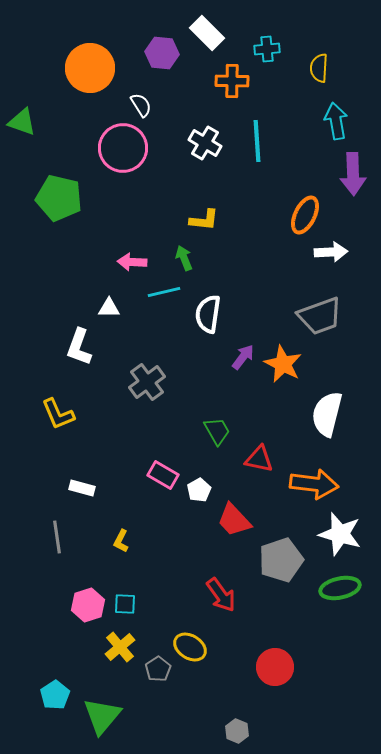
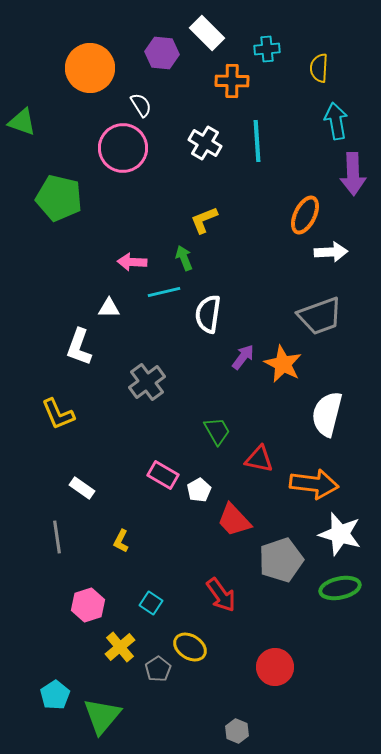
yellow L-shape at (204, 220): rotated 152 degrees clockwise
white rectangle at (82, 488): rotated 20 degrees clockwise
cyan square at (125, 604): moved 26 px right, 1 px up; rotated 30 degrees clockwise
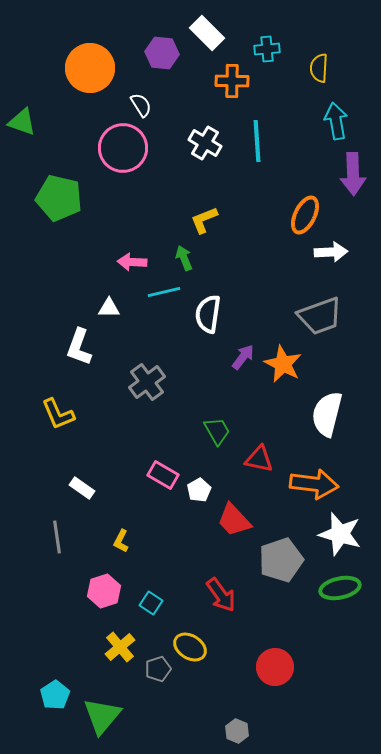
pink hexagon at (88, 605): moved 16 px right, 14 px up
gray pentagon at (158, 669): rotated 15 degrees clockwise
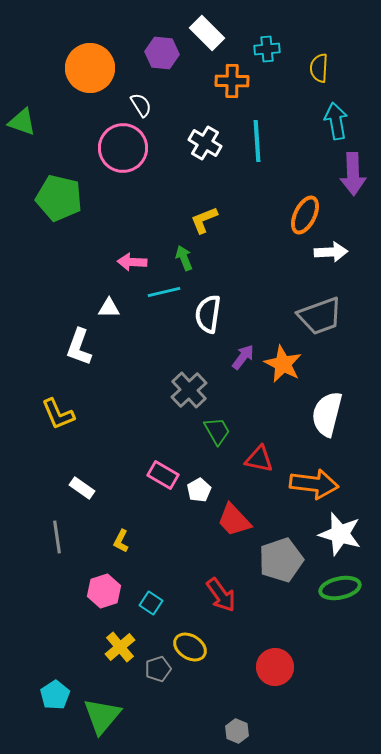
gray cross at (147, 382): moved 42 px right, 8 px down; rotated 6 degrees counterclockwise
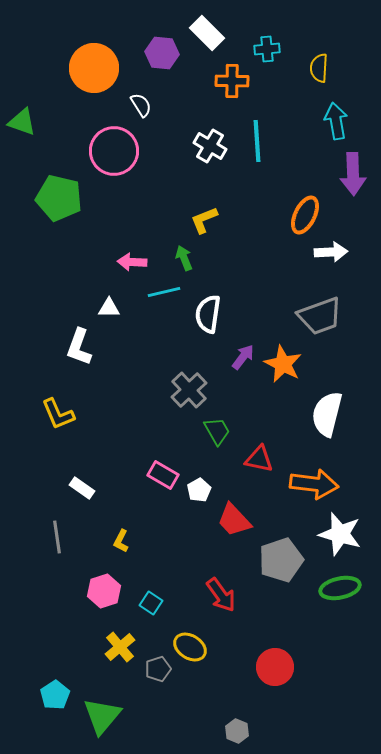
orange circle at (90, 68): moved 4 px right
white cross at (205, 143): moved 5 px right, 3 px down
pink circle at (123, 148): moved 9 px left, 3 px down
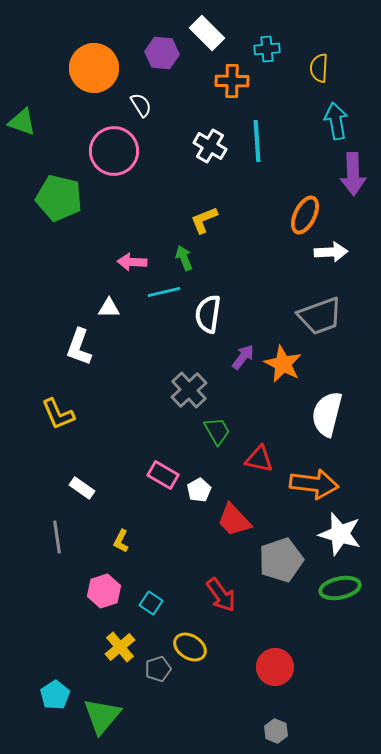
gray hexagon at (237, 731): moved 39 px right
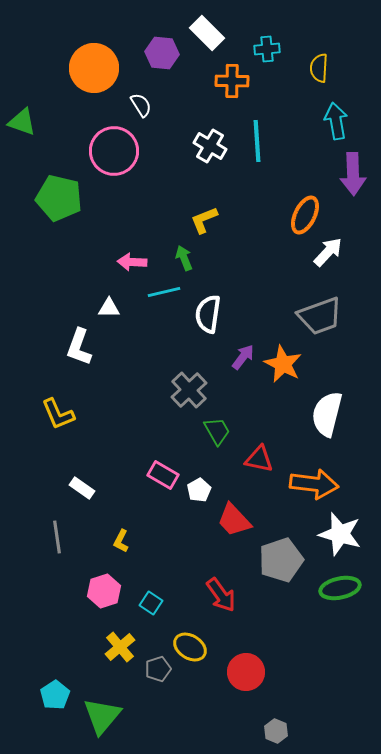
white arrow at (331, 252): moved 3 px left; rotated 44 degrees counterclockwise
red circle at (275, 667): moved 29 px left, 5 px down
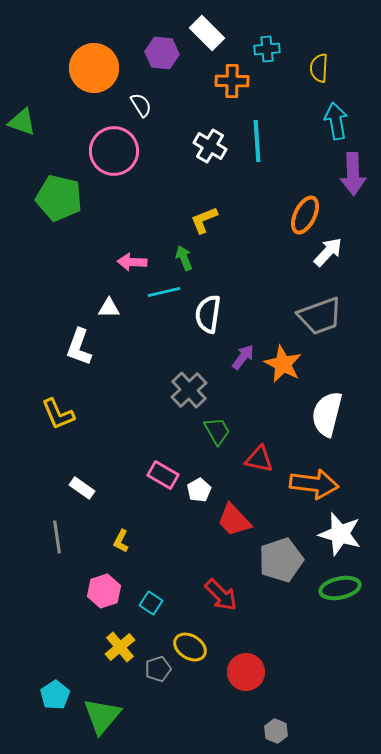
red arrow at (221, 595): rotated 9 degrees counterclockwise
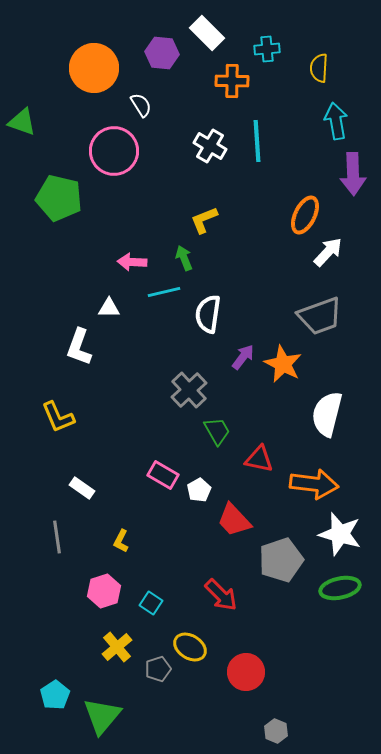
yellow L-shape at (58, 414): moved 3 px down
yellow cross at (120, 647): moved 3 px left
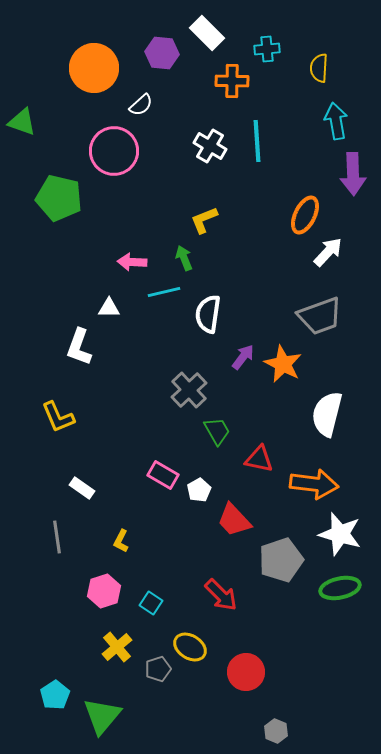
white semicircle at (141, 105): rotated 80 degrees clockwise
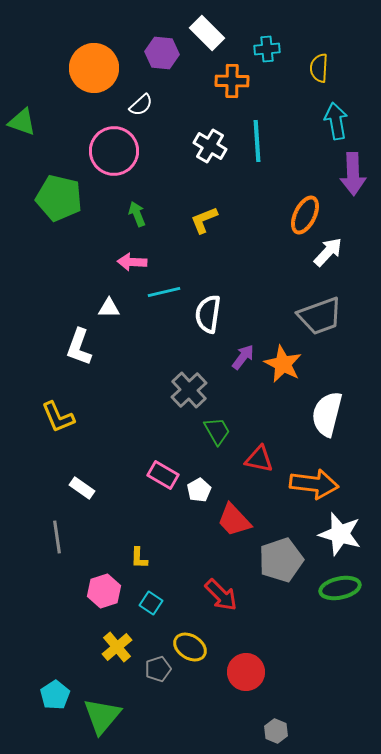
green arrow at (184, 258): moved 47 px left, 44 px up
yellow L-shape at (121, 541): moved 18 px right, 17 px down; rotated 25 degrees counterclockwise
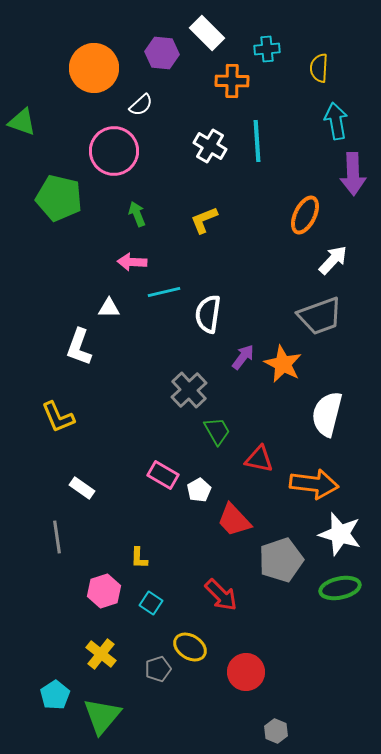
white arrow at (328, 252): moved 5 px right, 8 px down
yellow cross at (117, 647): moved 16 px left, 7 px down; rotated 12 degrees counterclockwise
